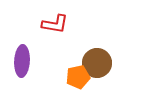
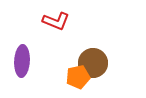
red L-shape: moved 1 px right, 3 px up; rotated 12 degrees clockwise
brown circle: moved 4 px left
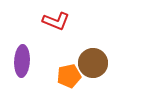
orange pentagon: moved 9 px left, 1 px up
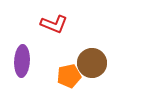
red L-shape: moved 2 px left, 3 px down
brown circle: moved 1 px left
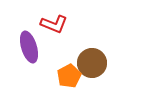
purple ellipse: moved 7 px right, 14 px up; rotated 20 degrees counterclockwise
orange pentagon: rotated 15 degrees counterclockwise
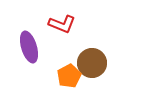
red L-shape: moved 8 px right
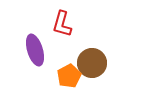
red L-shape: rotated 84 degrees clockwise
purple ellipse: moved 6 px right, 3 px down
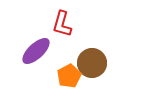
purple ellipse: moved 1 px right, 1 px down; rotated 64 degrees clockwise
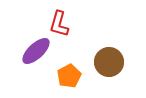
red L-shape: moved 3 px left
brown circle: moved 17 px right, 1 px up
